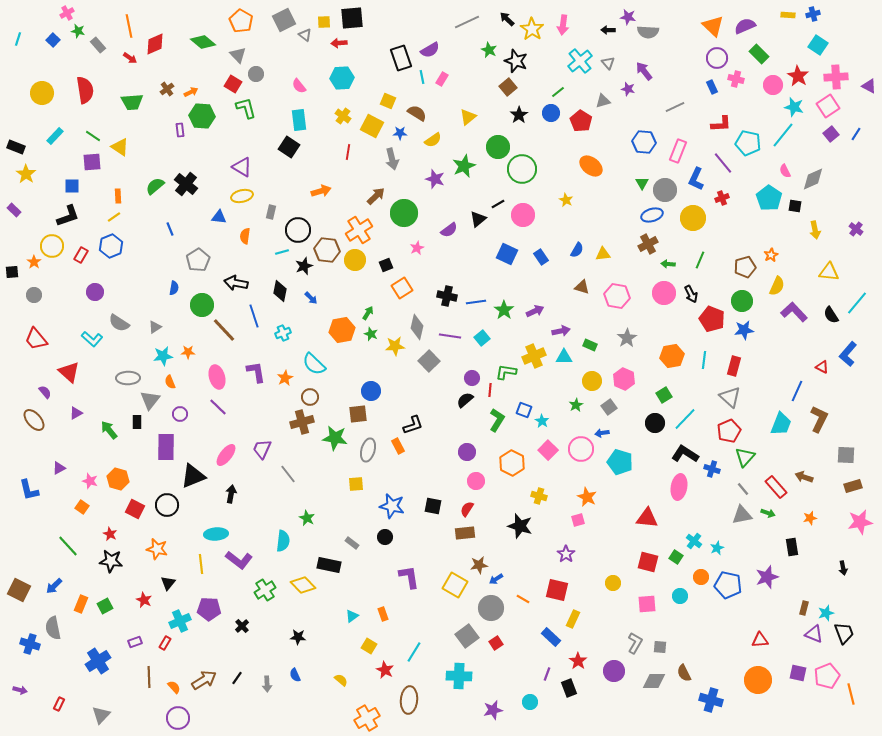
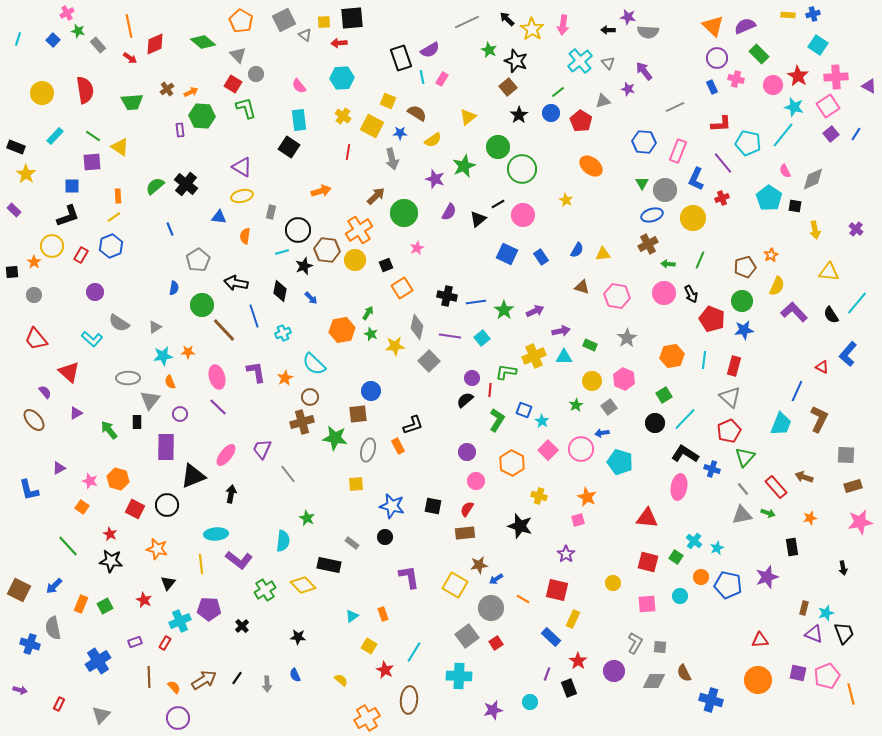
purple semicircle at (449, 230): moved 18 px up; rotated 24 degrees counterclockwise
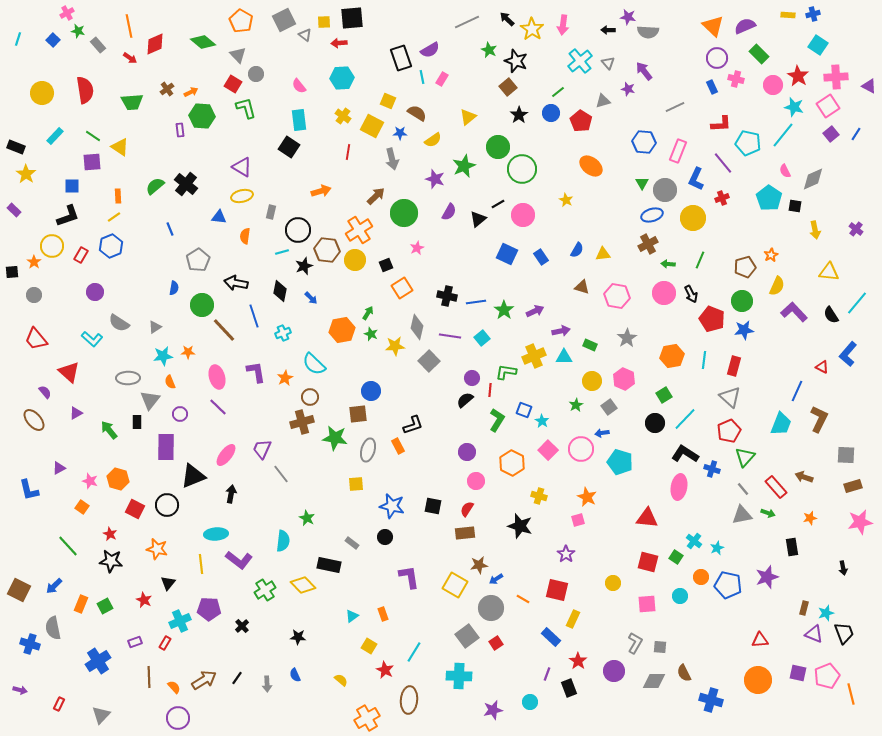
gray line at (288, 474): moved 7 px left
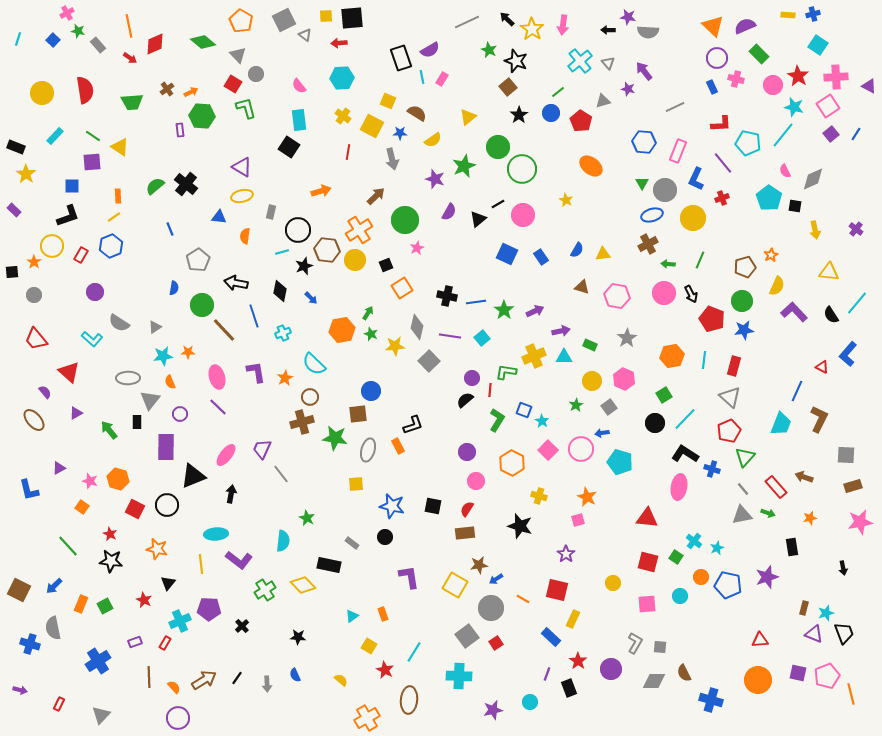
yellow square at (324, 22): moved 2 px right, 6 px up
green circle at (404, 213): moved 1 px right, 7 px down
purple circle at (614, 671): moved 3 px left, 2 px up
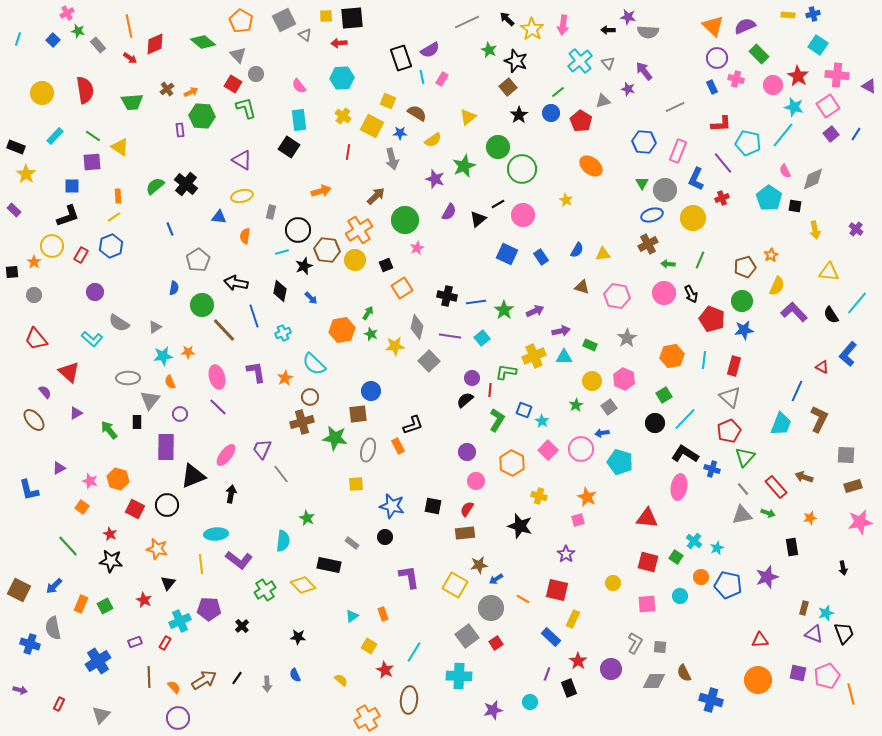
pink cross at (836, 77): moved 1 px right, 2 px up; rotated 10 degrees clockwise
purple triangle at (242, 167): moved 7 px up
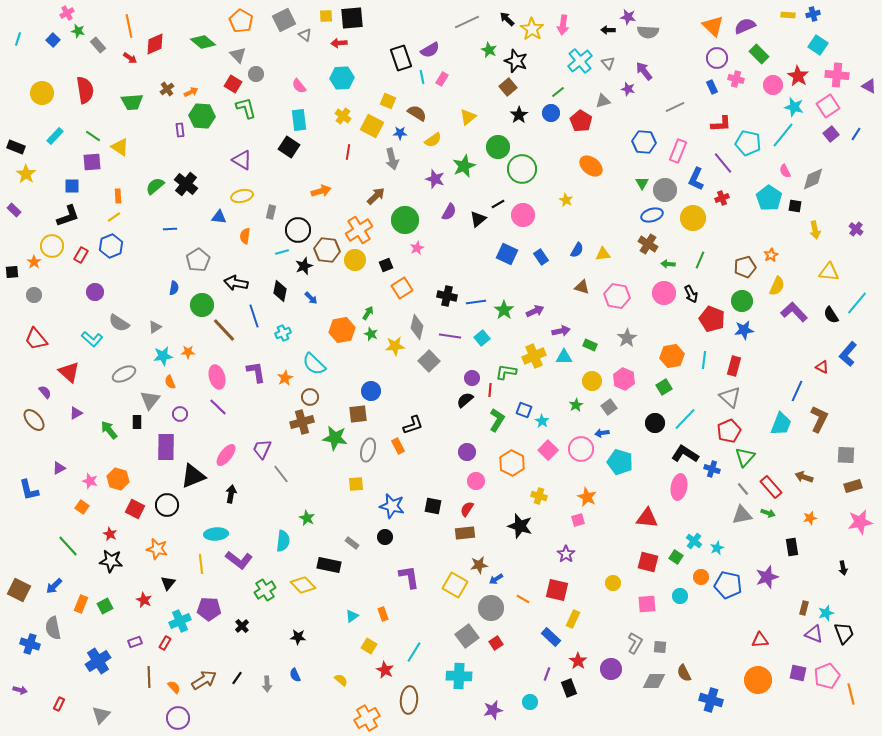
blue line at (170, 229): rotated 72 degrees counterclockwise
brown cross at (648, 244): rotated 30 degrees counterclockwise
gray ellipse at (128, 378): moved 4 px left, 4 px up; rotated 25 degrees counterclockwise
green square at (664, 395): moved 8 px up
red rectangle at (776, 487): moved 5 px left
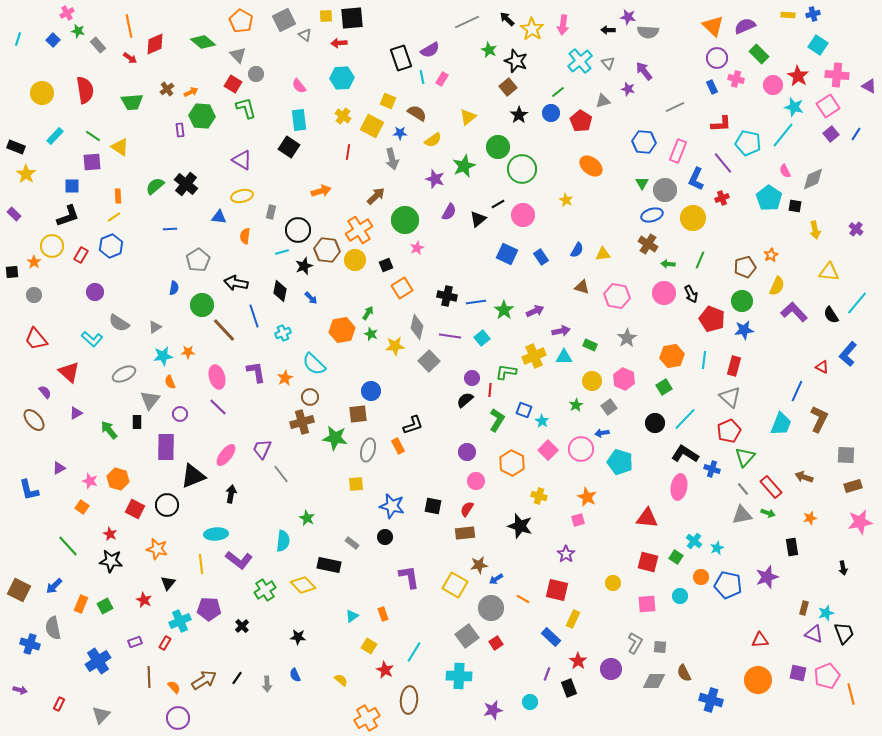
purple rectangle at (14, 210): moved 4 px down
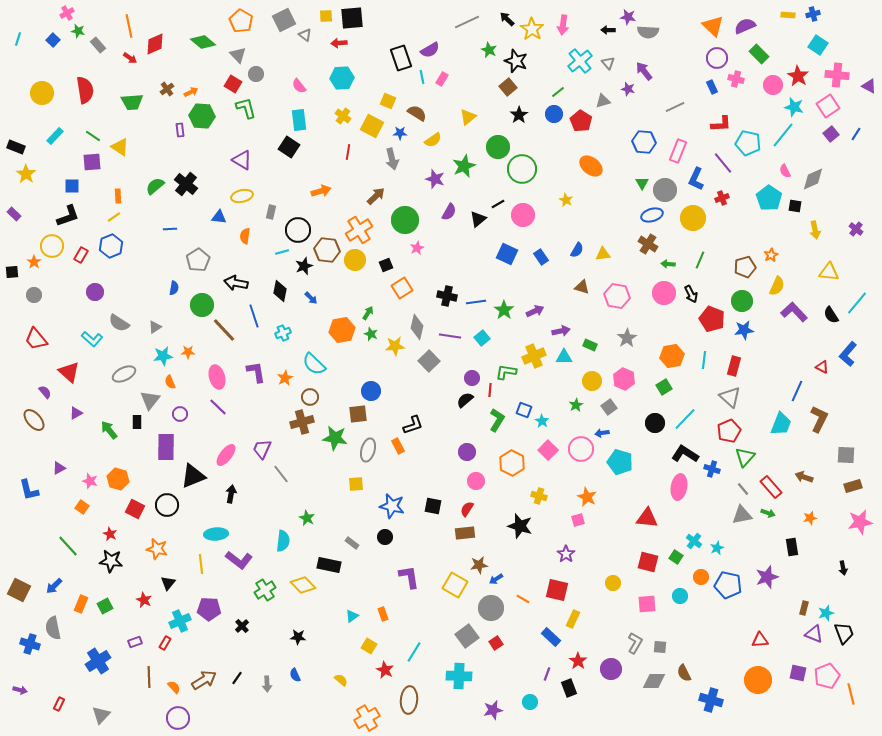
blue circle at (551, 113): moved 3 px right, 1 px down
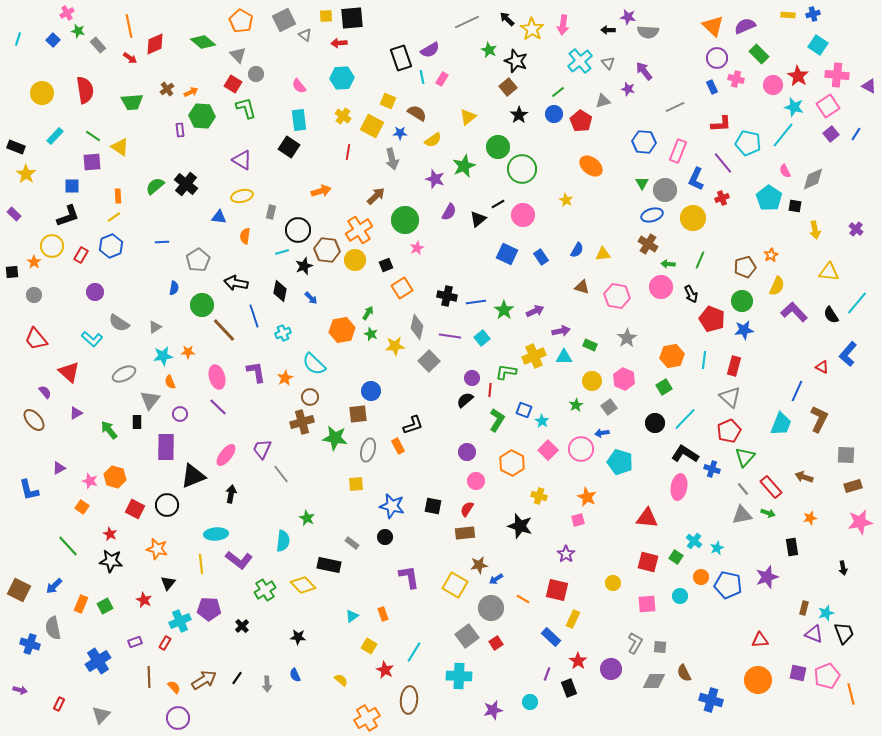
blue line at (170, 229): moved 8 px left, 13 px down
pink circle at (664, 293): moved 3 px left, 6 px up
orange hexagon at (118, 479): moved 3 px left, 2 px up
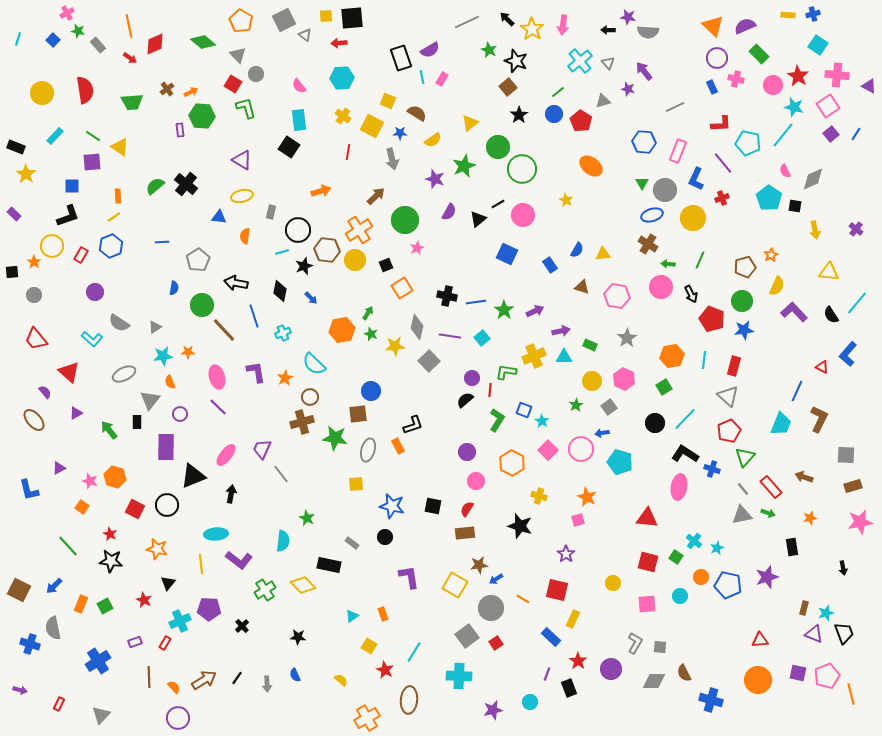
yellow triangle at (468, 117): moved 2 px right, 6 px down
blue rectangle at (541, 257): moved 9 px right, 8 px down
gray triangle at (730, 397): moved 2 px left, 1 px up
